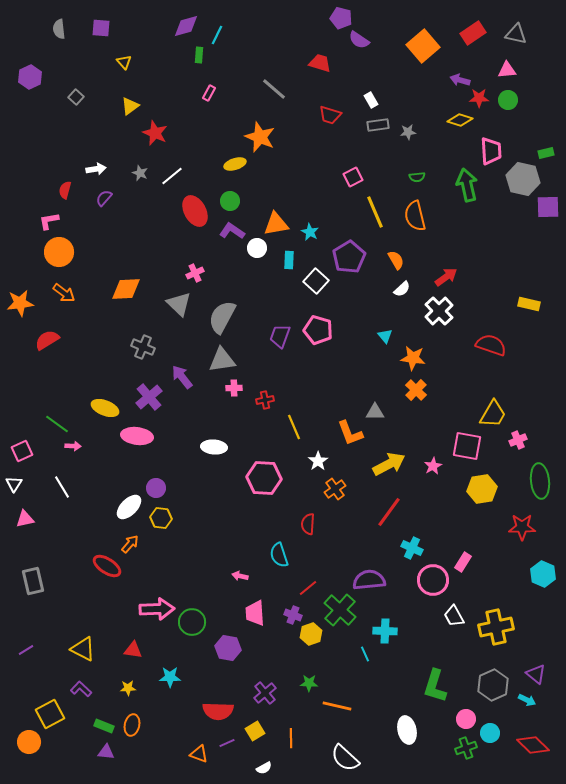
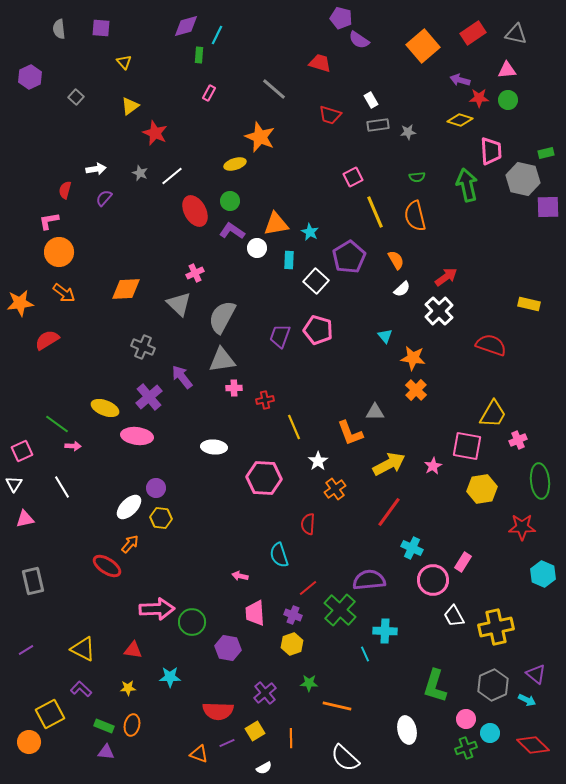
yellow hexagon at (311, 634): moved 19 px left, 10 px down
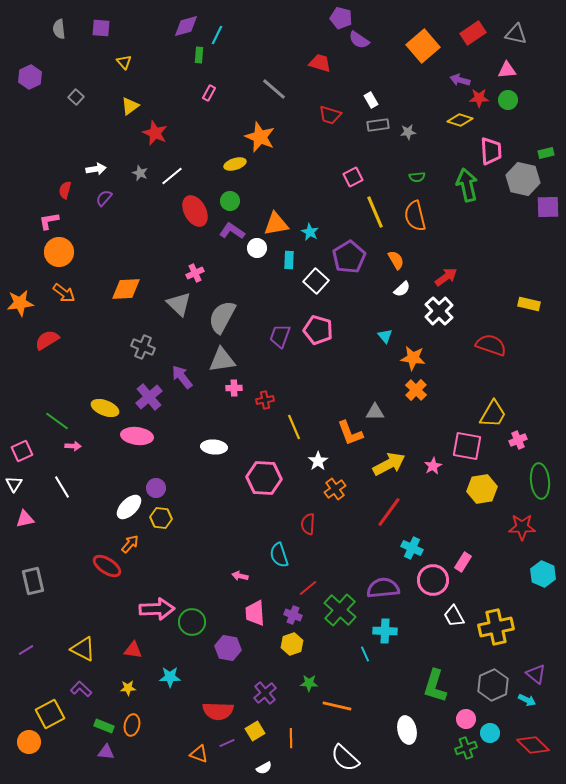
green line at (57, 424): moved 3 px up
purple semicircle at (369, 580): moved 14 px right, 8 px down
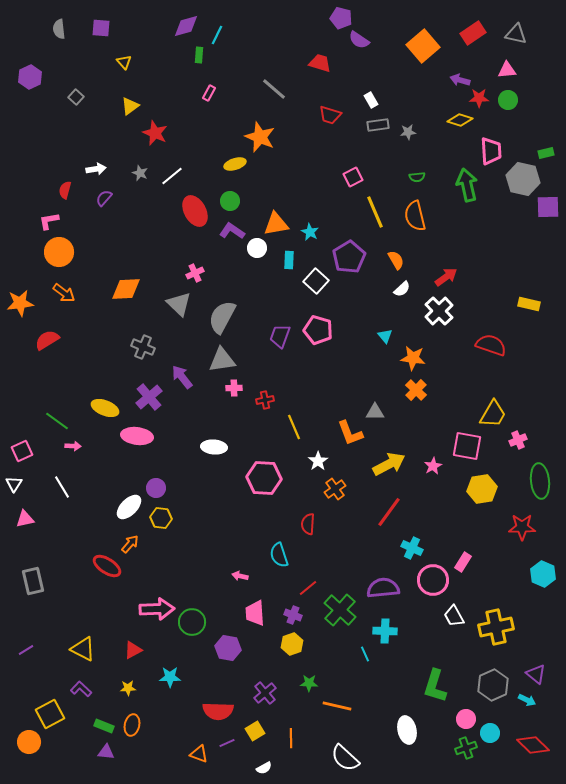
red triangle at (133, 650): rotated 36 degrees counterclockwise
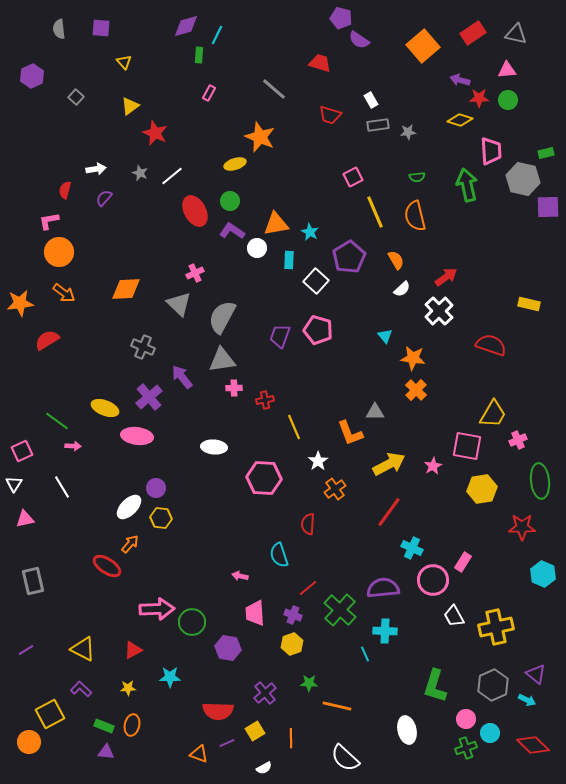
purple hexagon at (30, 77): moved 2 px right, 1 px up
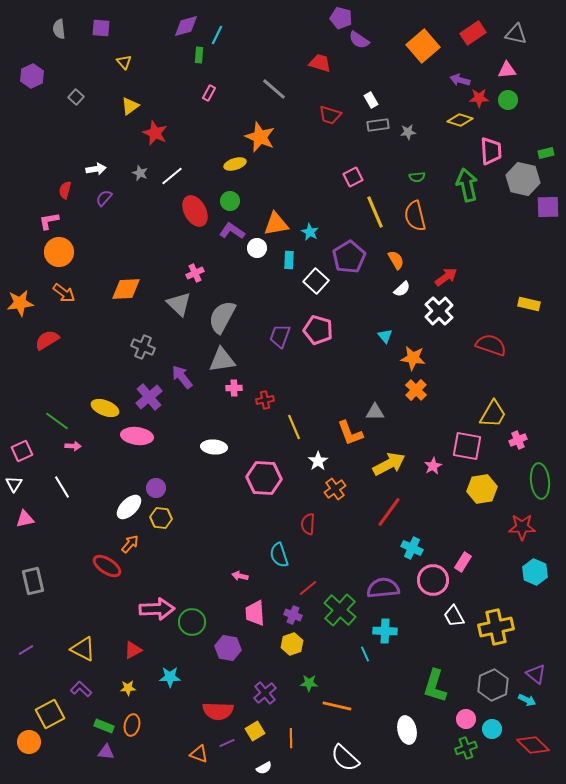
cyan hexagon at (543, 574): moved 8 px left, 2 px up
cyan circle at (490, 733): moved 2 px right, 4 px up
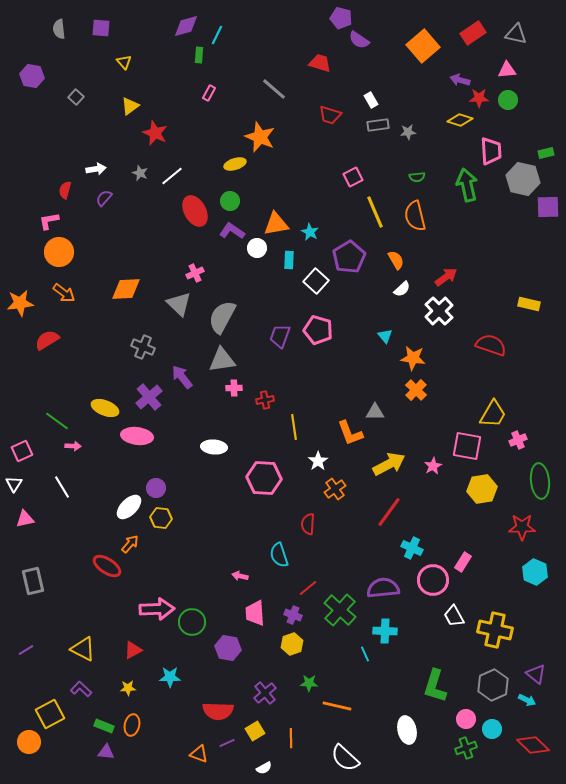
purple hexagon at (32, 76): rotated 25 degrees counterclockwise
yellow line at (294, 427): rotated 15 degrees clockwise
yellow cross at (496, 627): moved 1 px left, 3 px down; rotated 24 degrees clockwise
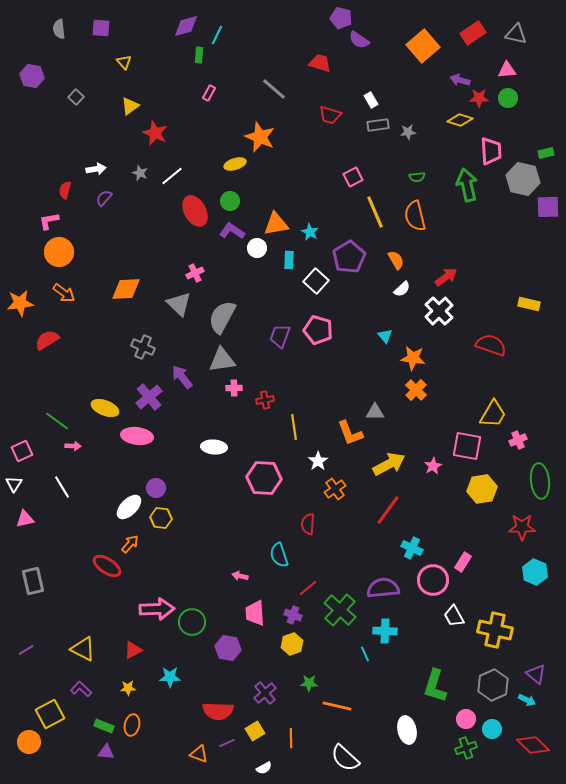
green circle at (508, 100): moved 2 px up
red line at (389, 512): moved 1 px left, 2 px up
